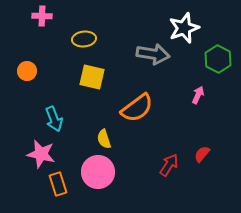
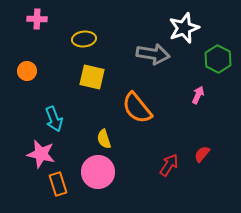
pink cross: moved 5 px left, 3 px down
orange semicircle: rotated 88 degrees clockwise
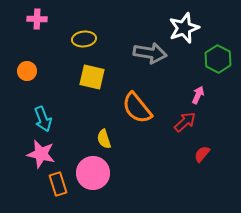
gray arrow: moved 3 px left, 1 px up
cyan arrow: moved 11 px left
red arrow: moved 16 px right, 43 px up; rotated 15 degrees clockwise
pink circle: moved 5 px left, 1 px down
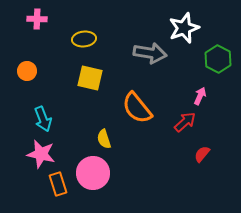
yellow square: moved 2 px left, 1 px down
pink arrow: moved 2 px right, 1 px down
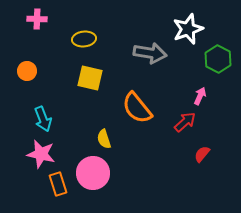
white star: moved 4 px right, 1 px down
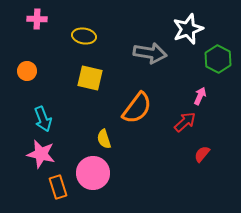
yellow ellipse: moved 3 px up; rotated 15 degrees clockwise
orange semicircle: rotated 104 degrees counterclockwise
orange rectangle: moved 3 px down
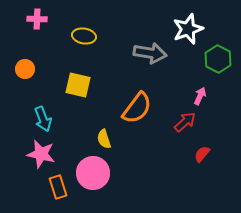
orange circle: moved 2 px left, 2 px up
yellow square: moved 12 px left, 7 px down
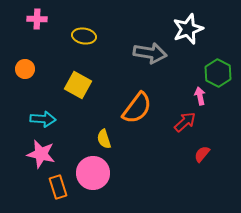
green hexagon: moved 14 px down
yellow square: rotated 16 degrees clockwise
pink arrow: rotated 36 degrees counterclockwise
cyan arrow: rotated 65 degrees counterclockwise
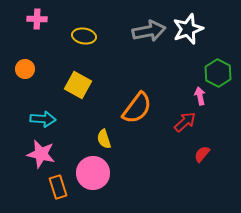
gray arrow: moved 1 px left, 22 px up; rotated 20 degrees counterclockwise
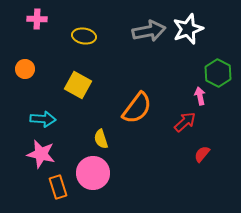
yellow semicircle: moved 3 px left
